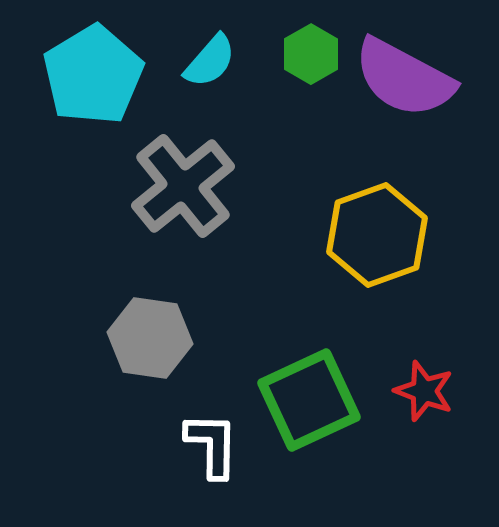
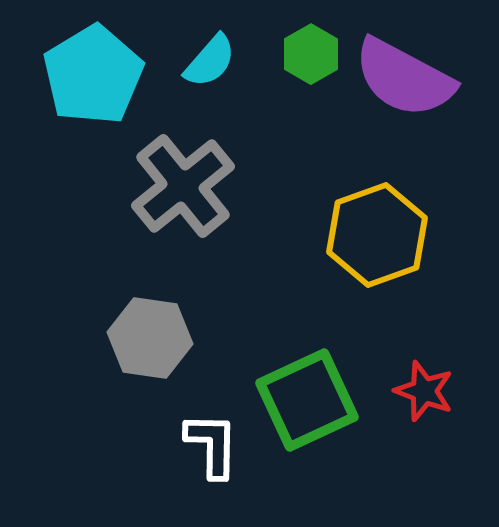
green square: moved 2 px left
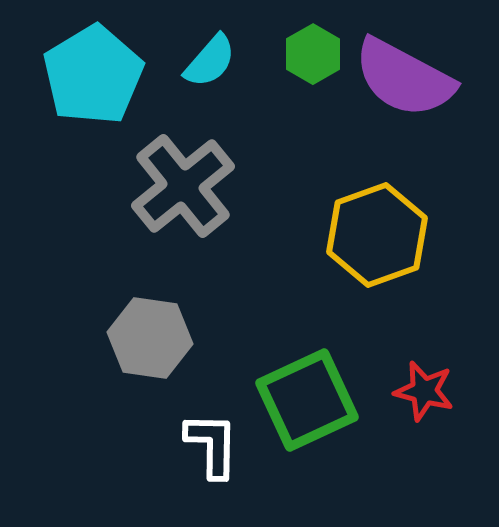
green hexagon: moved 2 px right
red star: rotated 6 degrees counterclockwise
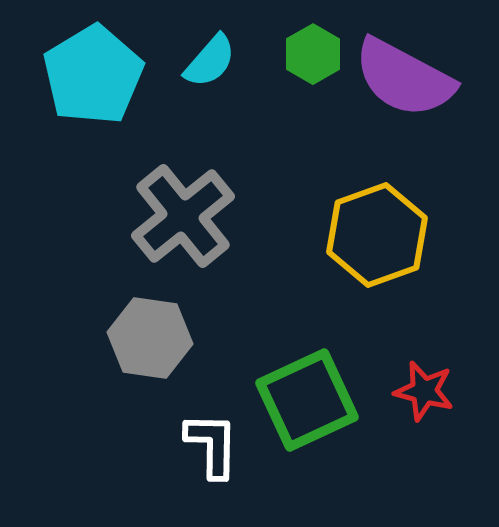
gray cross: moved 30 px down
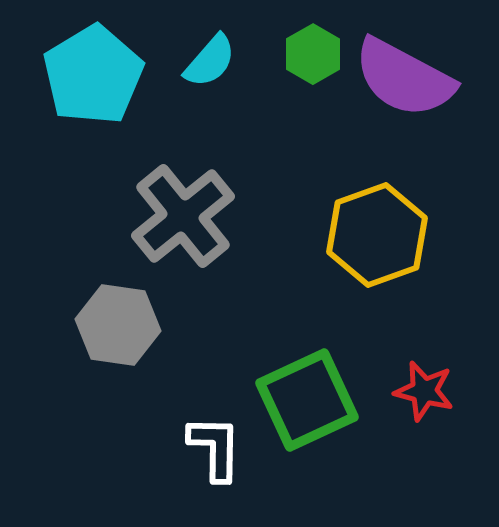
gray hexagon: moved 32 px left, 13 px up
white L-shape: moved 3 px right, 3 px down
